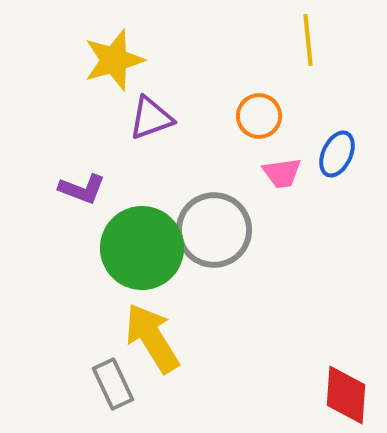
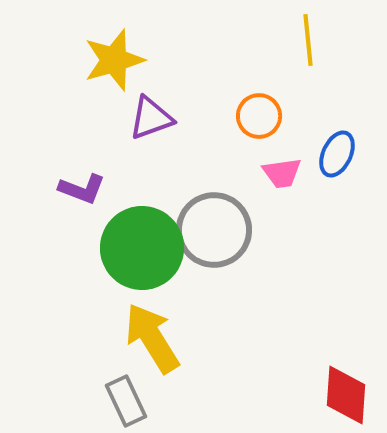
gray rectangle: moved 13 px right, 17 px down
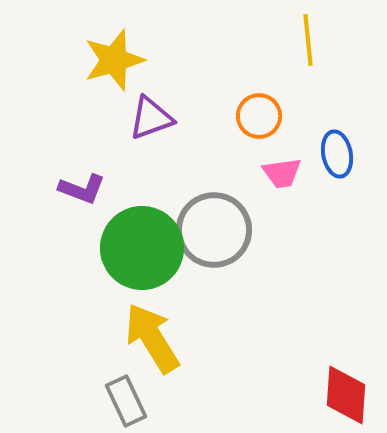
blue ellipse: rotated 36 degrees counterclockwise
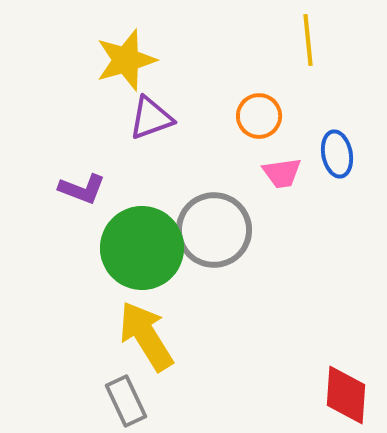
yellow star: moved 12 px right
yellow arrow: moved 6 px left, 2 px up
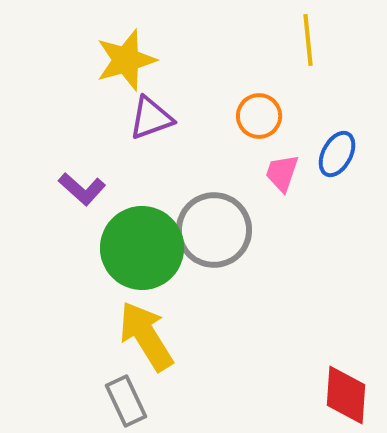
blue ellipse: rotated 39 degrees clockwise
pink trapezoid: rotated 117 degrees clockwise
purple L-shape: rotated 21 degrees clockwise
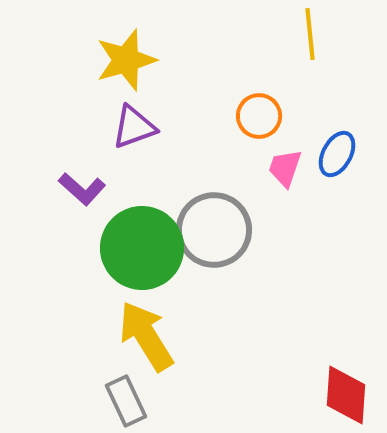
yellow line: moved 2 px right, 6 px up
purple triangle: moved 17 px left, 9 px down
pink trapezoid: moved 3 px right, 5 px up
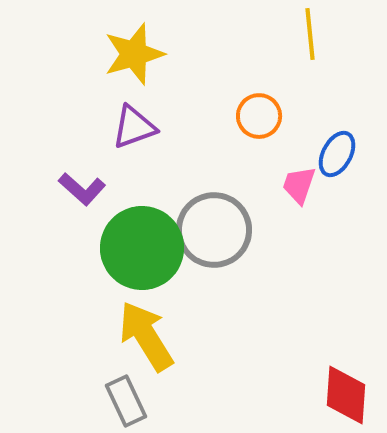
yellow star: moved 8 px right, 6 px up
pink trapezoid: moved 14 px right, 17 px down
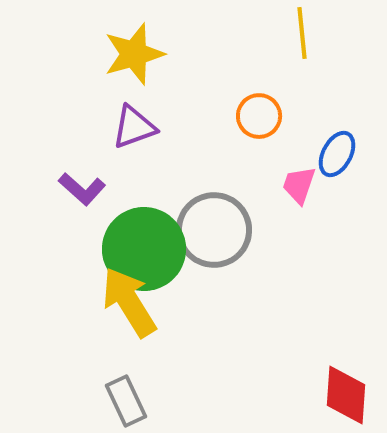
yellow line: moved 8 px left, 1 px up
green circle: moved 2 px right, 1 px down
yellow arrow: moved 17 px left, 34 px up
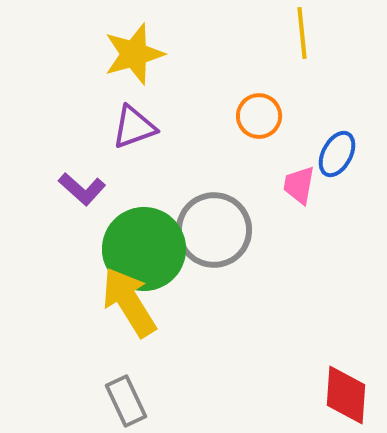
pink trapezoid: rotated 9 degrees counterclockwise
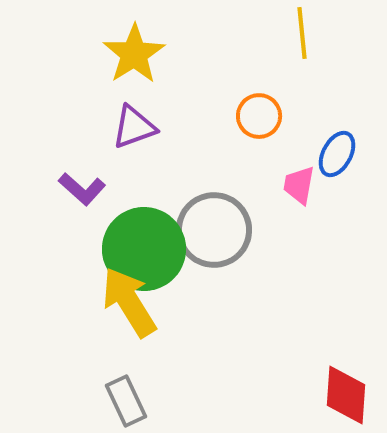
yellow star: rotated 16 degrees counterclockwise
